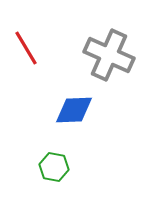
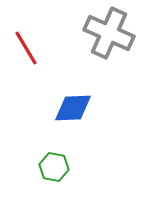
gray cross: moved 22 px up
blue diamond: moved 1 px left, 2 px up
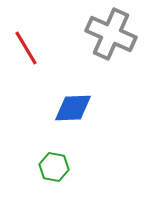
gray cross: moved 2 px right, 1 px down
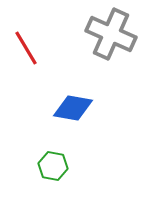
blue diamond: rotated 12 degrees clockwise
green hexagon: moved 1 px left, 1 px up
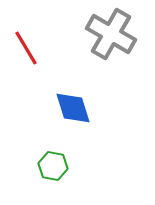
gray cross: rotated 6 degrees clockwise
blue diamond: rotated 63 degrees clockwise
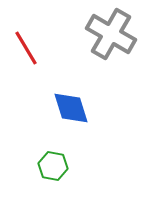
blue diamond: moved 2 px left
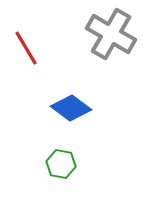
blue diamond: rotated 36 degrees counterclockwise
green hexagon: moved 8 px right, 2 px up
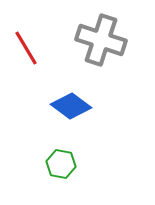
gray cross: moved 10 px left, 6 px down; rotated 12 degrees counterclockwise
blue diamond: moved 2 px up
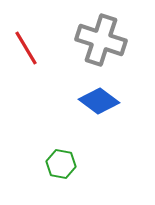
blue diamond: moved 28 px right, 5 px up
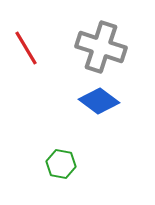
gray cross: moved 7 px down
